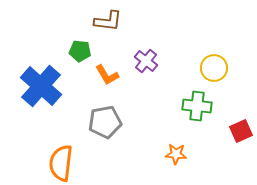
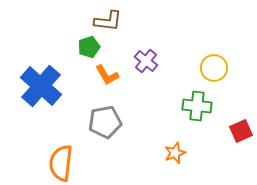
green pentagon: moved 9 px right, 4 px up; rotated 25 degrees counterclockwise
orange star: moved 1 px left, 1 px up; rotated 25 degrees counterclockwise
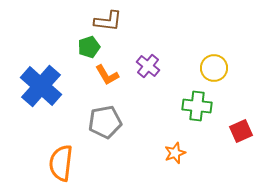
purple cross: moved 2 px right, 5 px down
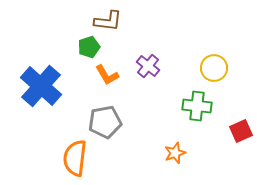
orange semicircle: moved 14 px right, 5 px up
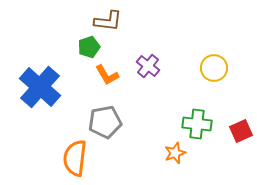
blue cross: moved 1 px left, 1 px down
green cross: moved 18 px down
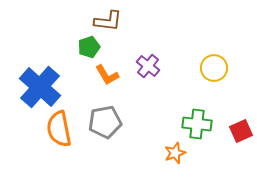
orange semicircle: moved 16 px left, 29 px up; rotated 18 degrees counterclockwise
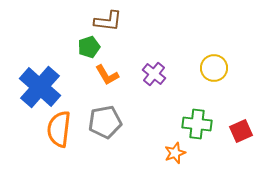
purple cross: moved 6 px right, 8 px down
orange semicircle: rotated 18 degrees clockwise
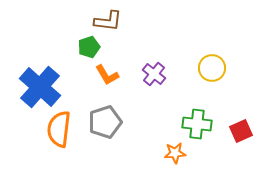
yellow circle: moved 2 px left
gray pentagon: rotated 8 degrees counterclockwise
orange star: rotated 15 degrees clockwise
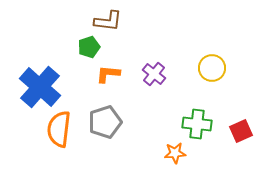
orange L-shape: moved 1 px right, 1 px up; rotated 125 degrees clockwise
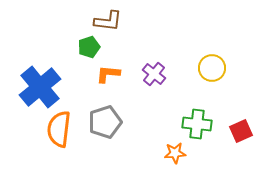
blue cross: rotated 9 degrees clockwise
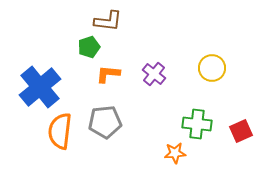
gray pentagon: rotated 12 degrees clockwise
orange semicircle: moved 1 px right, 2 px down
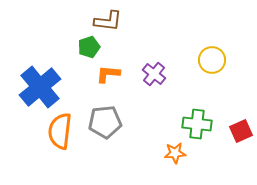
yellow circle: moved 8 px up
